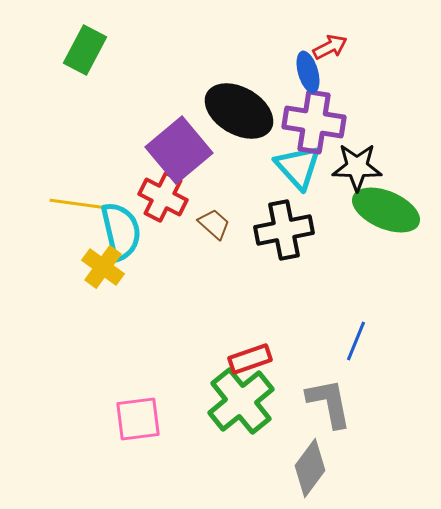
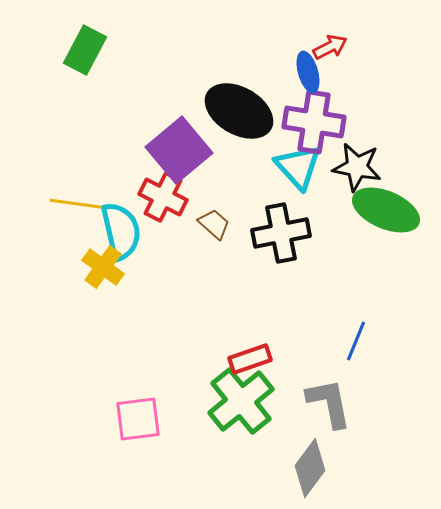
black star: rotated 9 degrees clockwise
black cross: moved 3 px left, 3 px down
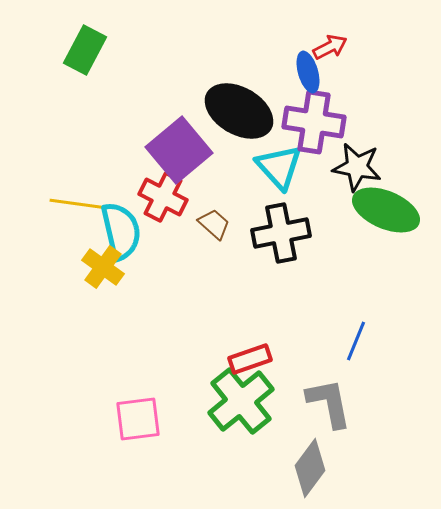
cyan triangle: moved 19 px left
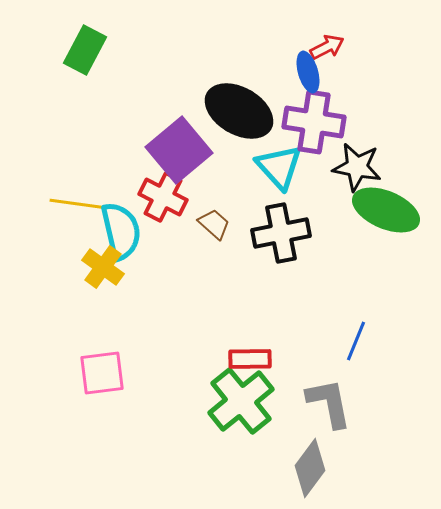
red arrow: moved 3 px left
red rectangle: rotated 18 degrees clockwise
pink square: moved 36 px left, 46 px up
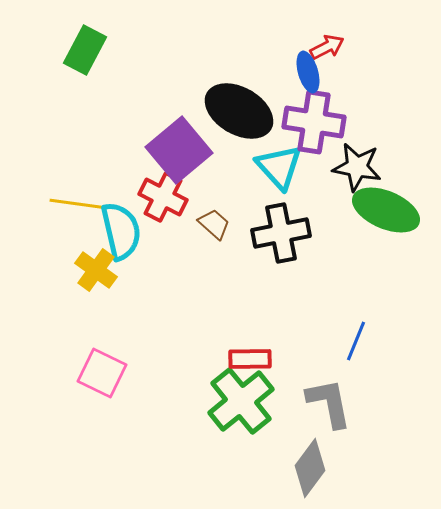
yellow cross: moved 7 px left, 3 px down
pink square: rotated 33 degrees clockwise
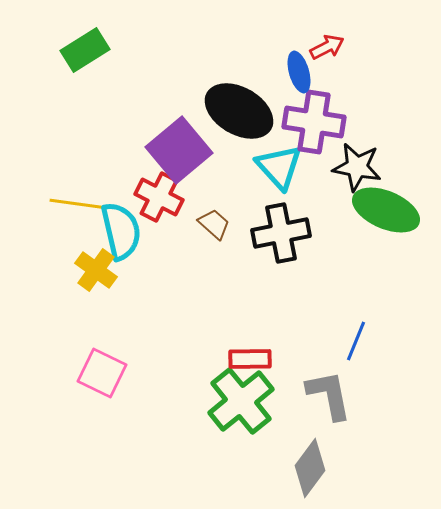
green rectangle: rotated 30 degrees clockwise
blue ellipse: moved 9 px left
red cross: moved 4 px left
gray L-shape: moved 8 px up
